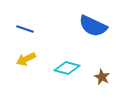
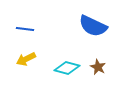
blue line: rotated 12 degrees counterclockwise
brown star: moved 4 px left, 10 px up
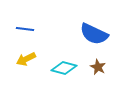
blue semicircle: moved 1 px right, 8 px down
cyan diamond: moved 3 px left
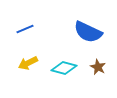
blue line: rotated 30 degrees counterclockwise
blue semicircle: moved 6 px left, 2 px up
yellow arrow: moved 2 px right, 4 px down
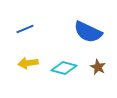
yellow arrow: rotated 18 degrees clockwise
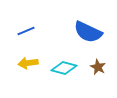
blue line: moved 1 px right, 2 px down
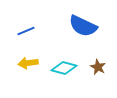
blue semicircle: moved 5 px left, 6 px up
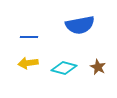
blue semicircle: moved 3 px left, 1 px up; rotated 36 degrees counterclockwise
blue line: moved 3 px right, 6 px down; rotated 24 degrees clockwise
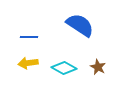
blue semicircle: rotated 136 degrees counterclockwise
cyan diamond: rotated 15 degrees clockwise
